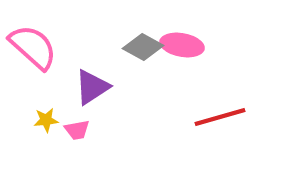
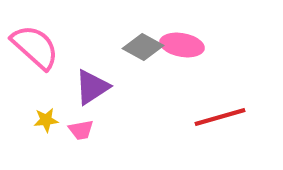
pink semicircle: moved 2 px right
pink trapezoid: moved 4 px right
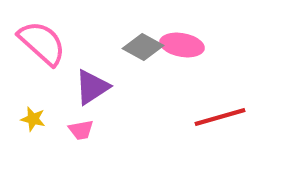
pink semicircle: moved 7 px right, 4 px up
yellow star: moved 13 px left, 1 px up; rotated 20 degrees clockwise
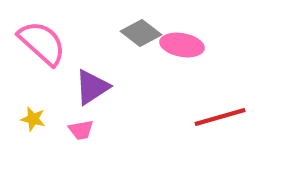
gray diamond: moved 2 px left, 14 px up; rotated 9 degrees clockwise
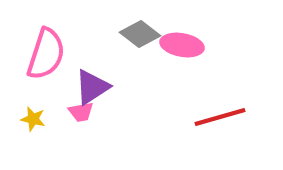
gray diamond: moved 1 px left, 1 px down
pink semicircle: moved 4 px right, 11 px down; rotated 66 degrees clockwise
pink trapezoid: moved 18 px up
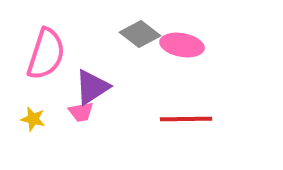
red line: moved 34 px left, 2 px down; rotated 15 degrees clockwise
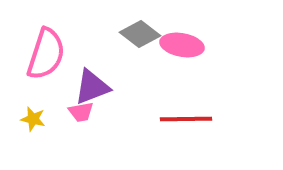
purple triangle: rotated 12 degrees clockwise
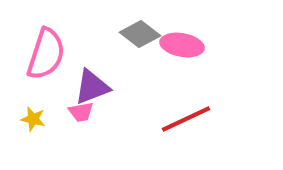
red line: rotated 24 degrees counterclockwise
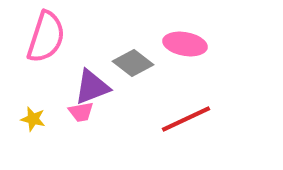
gray diamond: moved 7 px left, 29 px down
pink ellipse: moved 3 px right, 1 px up
pink semicircle: moved 17 px up
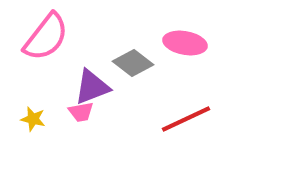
pink semicircle: rotated 20 degrees clockwise
pink ellipse: moved 1 px up
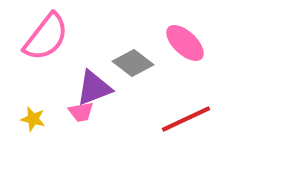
pink ellipse: rotated 33 degrees clockwise
purple triangle: moved 2 px right, 1 px down
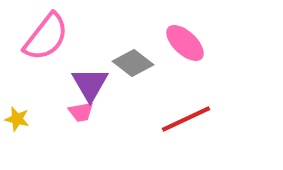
purple triangle: moved 4 px left, 4 px up; rotated 39 degrees counterclockwise
yellow star: moved 16 px left
